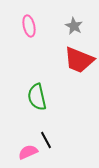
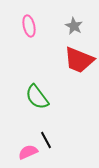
green semicircle: rotated 24 degrees counterclockwise
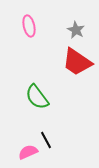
gray star: moved 2 px right, 4 px down
red trapezoid: moved 2 px left, 2 px down; rotated 12 degrees clockwise
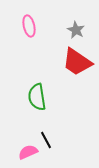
green semicircle: rotated 28 degrees clockwise
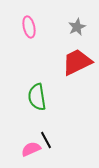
pink ellipse: moved 1 px down
gray star: moved 1 px right, 3 px up; rotated 18 degrees clockwise
red trapezoid: rotated 120 degrees clockwise
pink semicircle: moved 3 px right, 3 px up
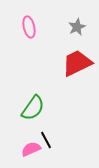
red trapezoid: moved 1 px down
green semicircle: moved 4 px left, 11 px down; rotated 136 degrees counterclockwise
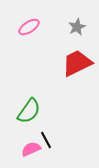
pink ellipse: rotated 70 degrees clockwise
green semicircle: moved 4 px left, 3 px down
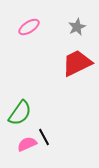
green semicircle: moved 9 px left, 2 px down
black line: moved 2 px left, 3 px up
pink semicircle: moved 4 px left, 5 px up
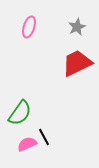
pink ellipse: rotated 40 degrees counterclockwise
